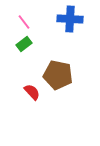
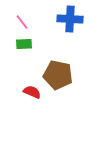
pink line: moved 2 px left
green rectangle: rotated 35 degrees clockwise
red semicircle: rotated 24 degrees counterclockwise
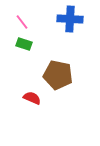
green rectangle: rotated 21 degrees clockwise
red semicircle: moved 6 px down
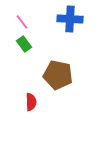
green rectangle: rotated 35 degrees clockwise
red semicircle: moved 1 px left, 4 px down; rotated 66 degrees clockwise
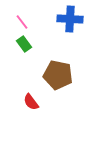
red semicircle: rotated 144 degrees clockwise
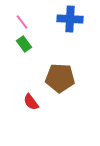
brown pentagon: moved 2 px right, 3 px down; rotated 8 degrees counterclockwise
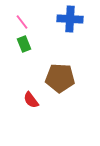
green rectangle: rotated 14 degrees clockwise
red semicircle: moved 2 px up
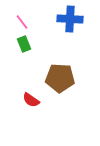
red semicircle: rotated 18 degrees counterclockwise
